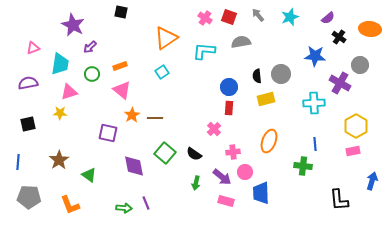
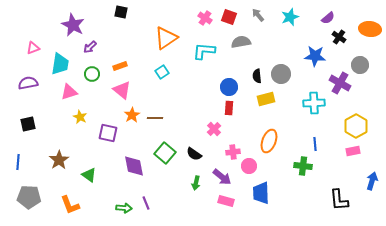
yellow star at (60, 113): moved 20 px right, 4 px down; rotated 24 degrees clockwise
pink circle at (245, 172): moved 4 px right, 6 px up
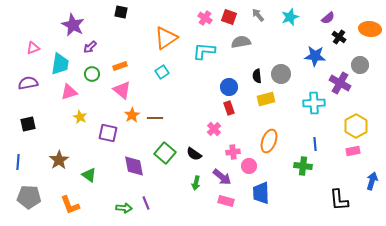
red rectangle at (229, 108): rotated 24 degrees counterclockwise
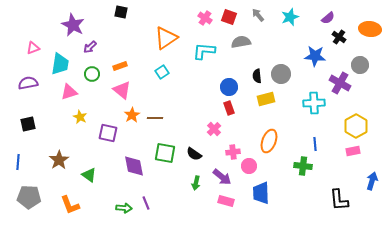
green square at (165, 153): rotated 30 degrees counterclockwise
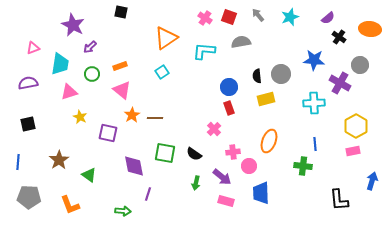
blue star at (315, 56): moved 1 px left, 4 px down
purple line at (146, 203): moved 2 px right, 9 px up; rotated 40 degrees clockwise
green arrow at (124, 208): moved 1 px left, 3 px down
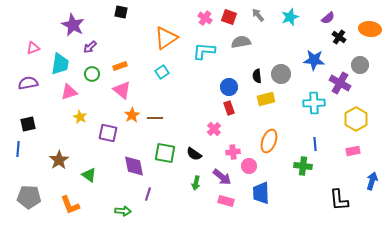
yellow hexagon at (356, 126): moved 7 px up
blue line at (18, 162): moved 13 px up
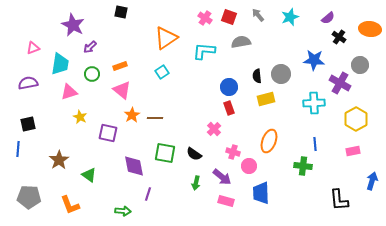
pink cross at (233, 152): rotated 24 degrees clockwise
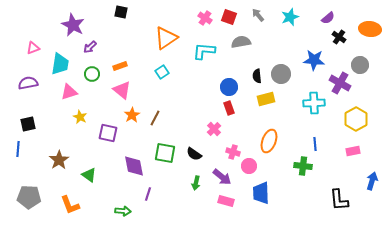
brown line at (155, 118): rotated 63 degrees counterclockwise
